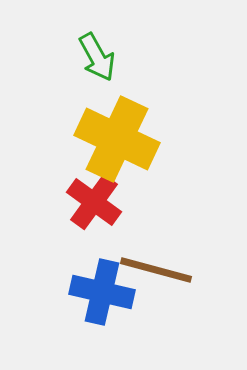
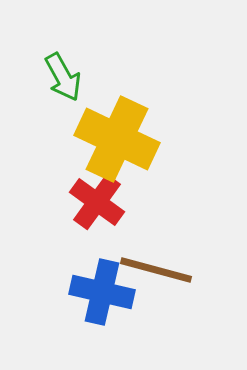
green arrow: moved 34 px left, 20 px down
red cross: moved 3 px right
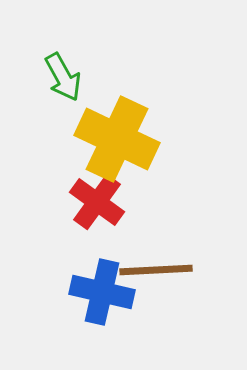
brown line: rotated 18 degrees counterclockwise
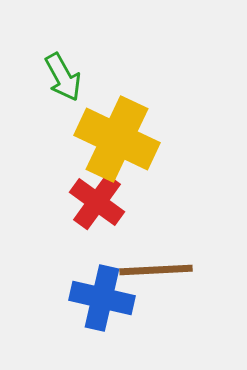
blue cross: moved 6 px down
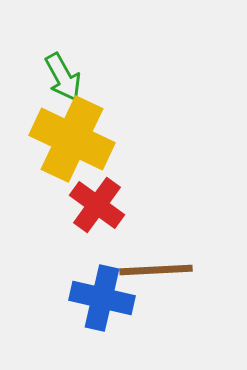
yellow cross: moved 45 px left
red cross: moved 3 px down
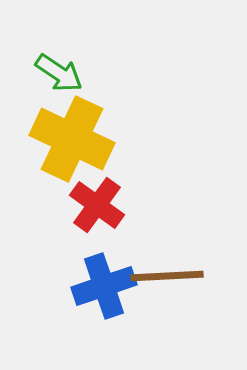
green arrow: moved 4 px left, 4 px up; rotated 27 degrees counterclockwise
brown line: moved 11 px right, 6 px down
blue cross: moved 2 px right, 12 px up; rotated 32 degrees counterclockwise
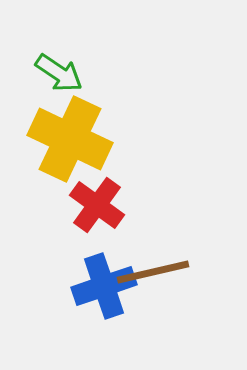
yellow cross: moved 2 px left
brown line: moved 14 px left, 4 px up; rotated 10 degrees counterclockwise
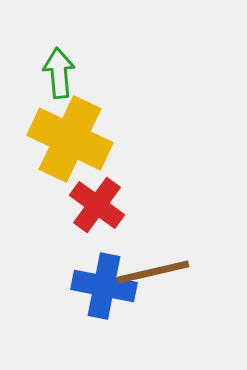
green arrow: rotated 129 degrees counterclockwise
blue cross: rotated 30 degrees clockwise
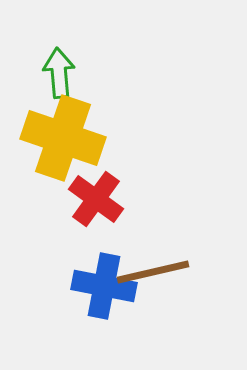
yellow cross: moved 7 px left, 1 px up; rotated 6 degrees counterclockwise
red cross: moved 1 px left, 6 px up
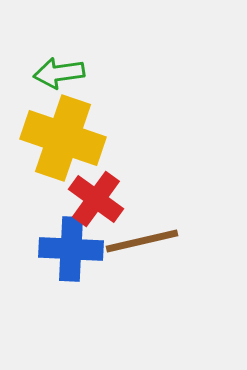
green arrow: rotated 93 degrees counterclockwise
brown line: moved 11 px left, 31 px up
blue cross: moved 33 px left, 37 px up; rotated 8 degrees counterclockwise
